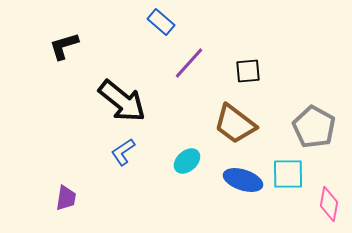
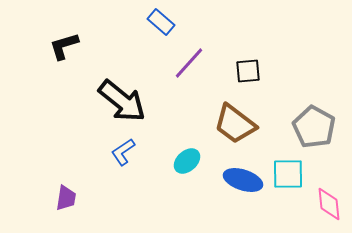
pink diamond: rotated 16 degrees counterclockwise
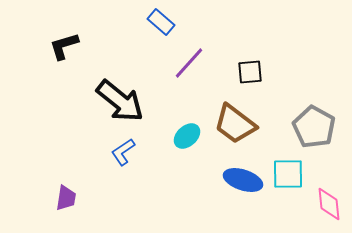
black square: moved 2 px right, 1 px down
black arrow: moved 2 px left
cyan ellipse: moved 25 px up
